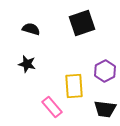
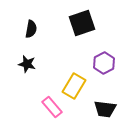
black semicircle: rotated 84 degrees clockwise
purple hexagon: moved 1 px left, 8 px up
yellow rectangle: rotated 35 degrees clockwise
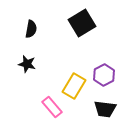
black square: rotated 12 degrees counterclockwise
purple hexagon: moved 12 px down
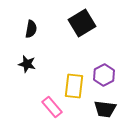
yellow rectangle: rotated 25 degrees counterclockwise
